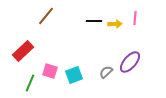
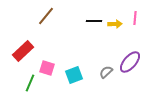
pink square: moved 3 px left, 3 px up
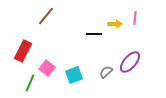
black line: moved 13 px down
red rectangle: rotated 20 degrees counterclockwise
pink square: rotated 21 degrees clockwise
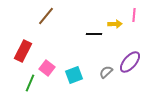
pink line: moved 1 px left, 3 px up
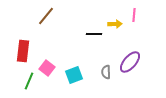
red rectangle: rotated 20 degrees counterclockwise
gray semicircle: rotated 48 degrees counterclockwise
green line: moved 1 px left, 2 px up
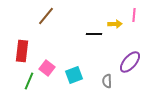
red rectangle: moved 1 px left
gray semicircle: moved 1 px right, 9 px down
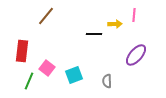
purple ellipse: moved 6 px right, 7 px up
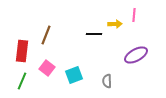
brown line: moved 19 px down; rotated 18 degrees counterclockwise
purple ellipse: rotated 20 degrees clockwise
green line: moved 7 px left
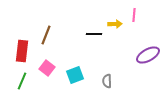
purple ellipse: moved 12 px right
cyan square: moved 1 px right
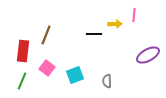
red rectangle: moved 1 px right
